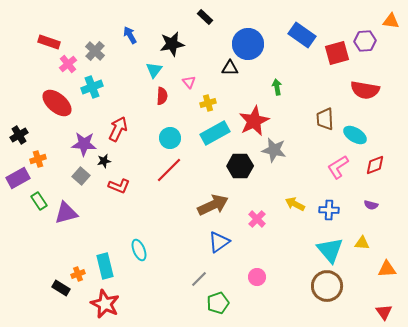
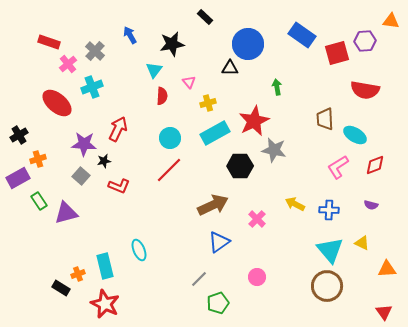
yellow triangle at (362, 243): rotated 21 degrees clockwise
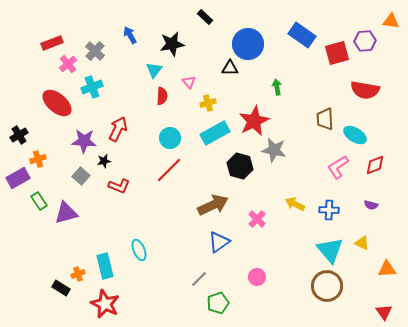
red rectangle at (49, 42): moved 3 px right, 1 px down; rotated 40 degrees counterclockwise
purple star at (84, 144): moved 3 px up
black hexagon at (240, 166): rotated 15 degrees clockwise
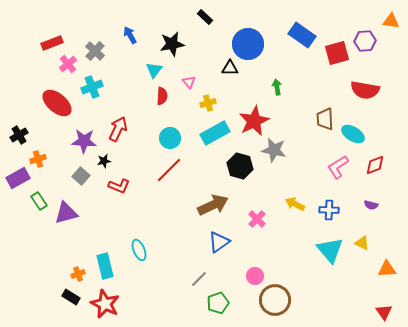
cyan ellipse at (355, 135): moved 2 px left, 1 px up
pink circle at (257, 277): moved 2 px left, 1 px up
brown circle at (327, 286): moved 52 px left, 14 px down
black rectangle at (61, 288): moved 10 px right, 9 px down
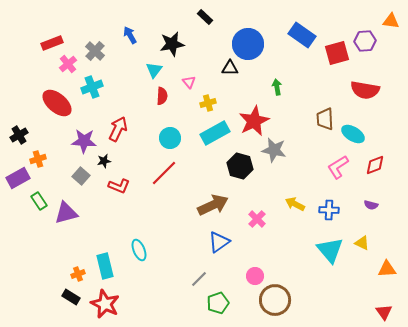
red line at (169, 170): moved 5 px left, 3 px down
